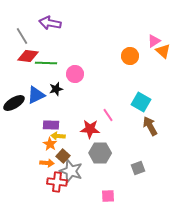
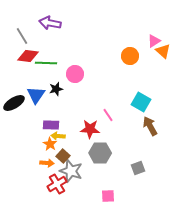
blue triangle: rotated 30 degrees counterclockwise
red cross: moved 2 px down; rotated 36 degrees counterclockwise
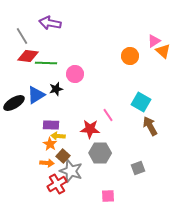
blue triangle: rotated 24 degrees clockwise
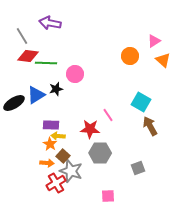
orange triangle: moved 9 px down
red cross: moved 1 px left, 1 px up
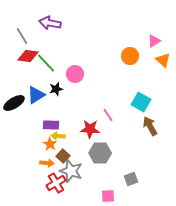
green line: rotated 45 degrees clockwise
gray square: moved 7 px left, 11 px down
